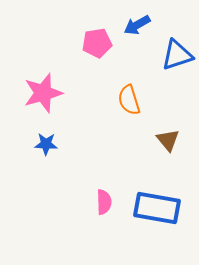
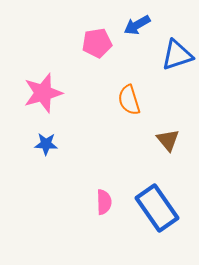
blue rectangle: rotated 45 degrees clockwise
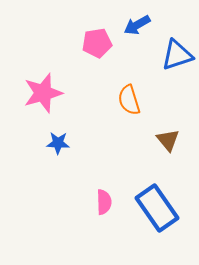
blue star: moved 12 px right, 1 px up
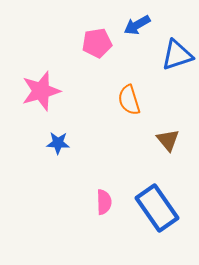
pink star: moved 2 px left, 2 px up
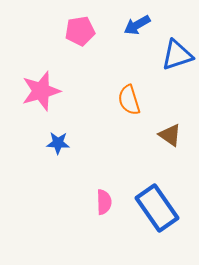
pink pentagon: moved 17 px left, 12 px up
brown triangle: moved 2 px right, 5 px up; rotated 15 degrees counterclockwise
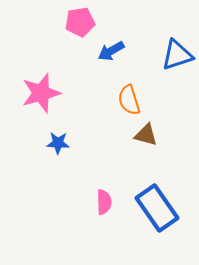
blue arrow: moved 26 px left, 26 px down
pink pentagon: moved 9 px up
pink star: moved 2 px down
brown triangle: moved 24 px left; rotated 20 degrees counterclockwise
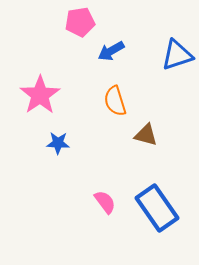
pink star: moved 1 px left, 2 px down; rotated 18 degrees counterclockwise
orange semicircle: moved 14 px left, 1 px down
pink semicircle: moved 1 px right; rotated 35 degrees counterclockwise
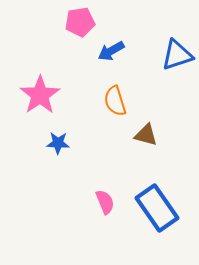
pink semicircle: rotated 15 degrees clockwise
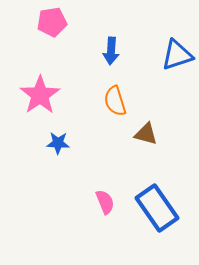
pink pentagon: moved 28 px left
blue arrow: rotated 56 degrees counterclockwise
brown triangle: moved 1 px up
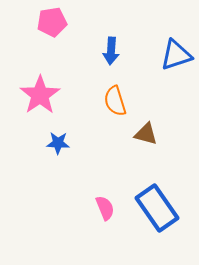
blue triangle: moved 1 px left
pink semicircle: moved 6 px down
